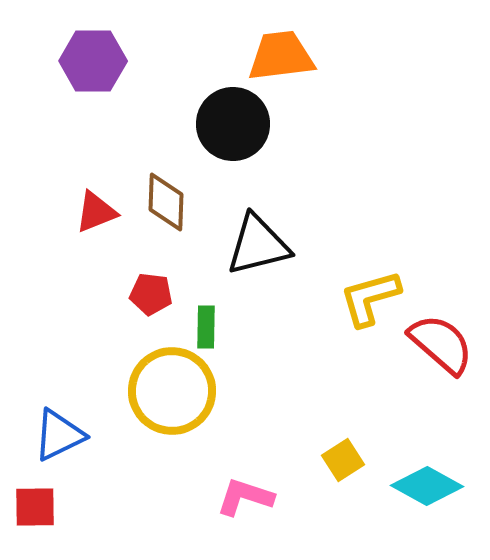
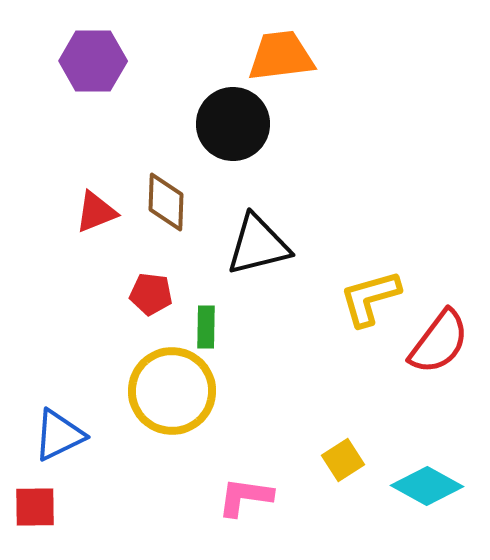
red semicircle: moved 2 px left, 2 px up; rotated 86 degrees clockwise
pink L-shape: rotated 10 degrees counterclockwise
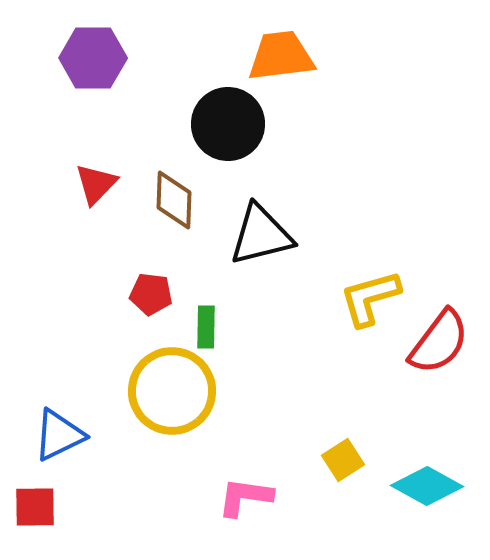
purple hexagon: moved 3 px up
black circle: moved 5 px left
brown diamond: moved 8 px right, 2 px up
red triangle: moved 28 px up; rotated 24 degrees counterclockwise
black triangle: moved 3 px right, 10 px up
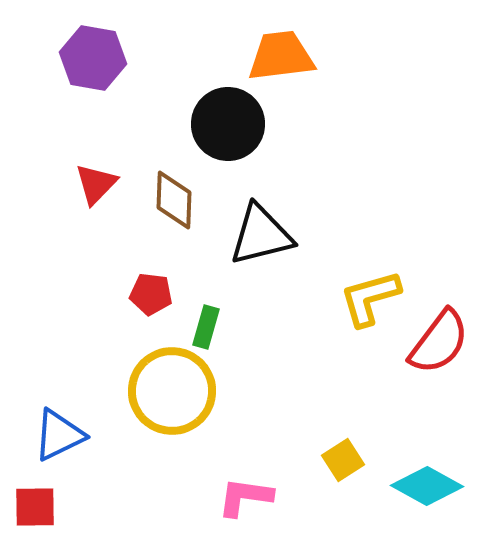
purple hexagon: rotated 10 degrees clockwise
green rectangle: rotated 15 degrees clockwise
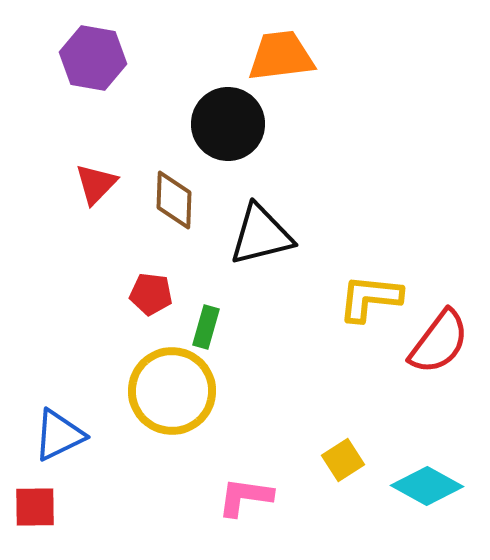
yellow L-shape: rotated 22 degrees clockwise
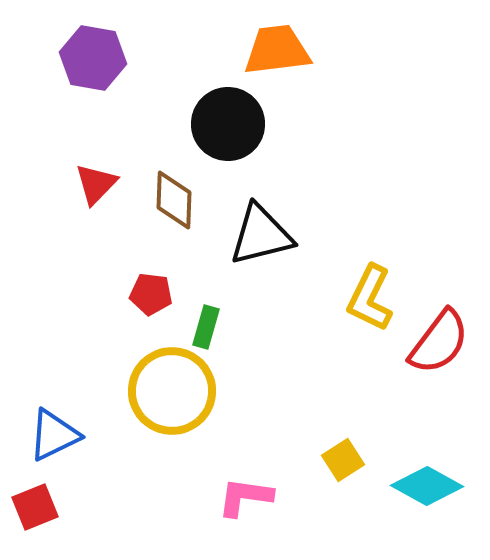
orange trapezoid: moved 4 px left, 6 px up
yellow L-shape: rotated 70 degrees counterclockwise
blue triangle: moved 5 px left
red square: rotated 21 degrees counterclockwise
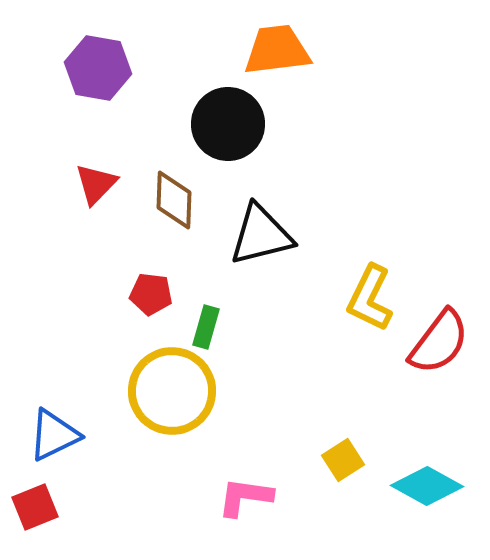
purple hexagon: moved 5 px right, 10 px down
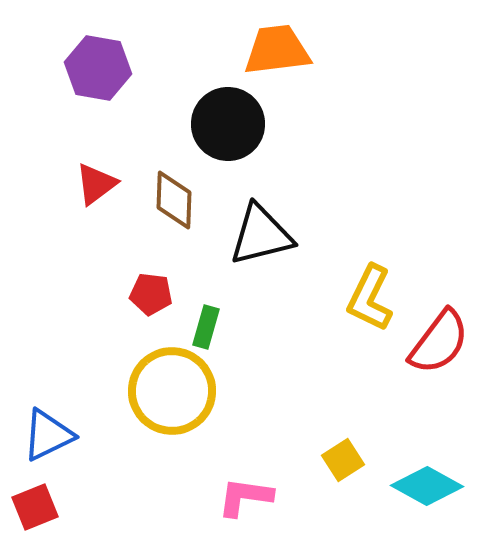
red triangle: rotated 9 degrees clockwise
blue triangle: moved 6 px left
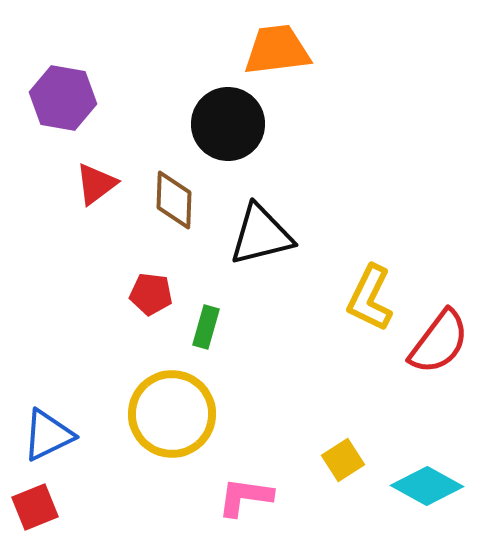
purple hexagon: moved 35 px left, 30 px down
yellow circle: moved 23 px down
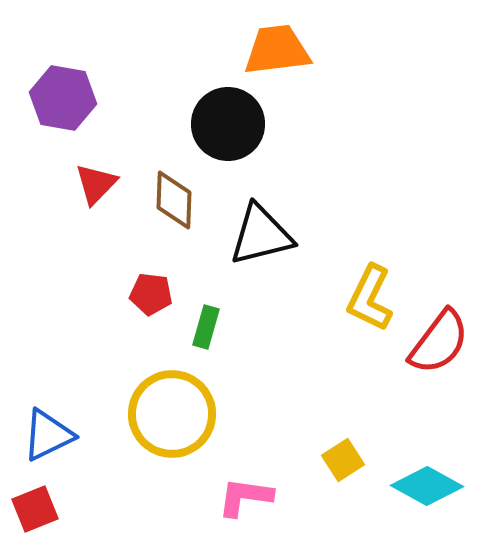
red triangle: rotated 9 degrees counterclockwise
red square: moved 2 px down
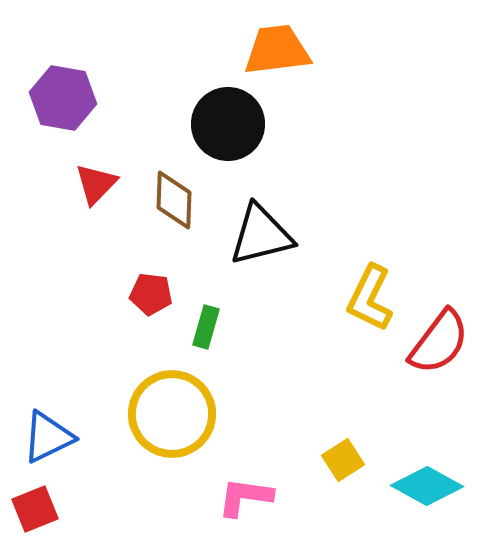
blue triangle: moved 2 px down
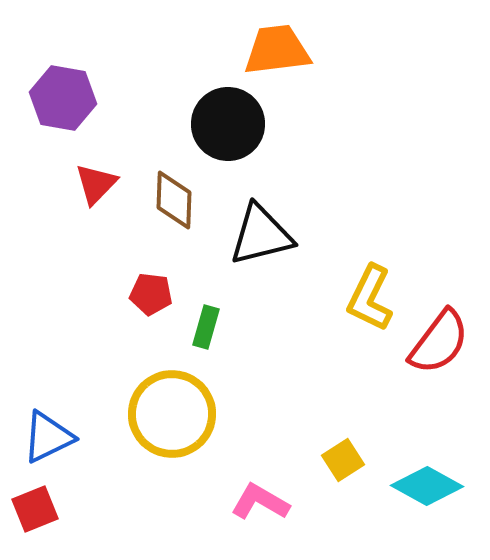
pink L-shape: moved 15 px right, 5 px down; rotated 22 degrees clockwise
